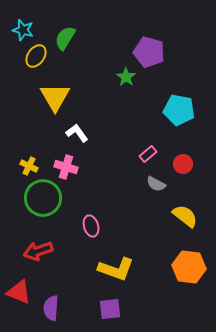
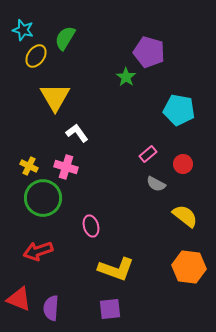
red triangle: moved 7 px down
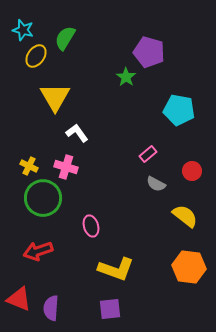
red circle: moved 9 px right, 7 px down
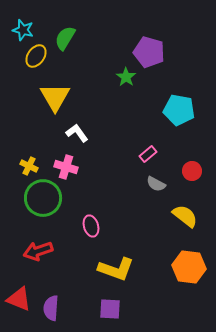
purple square: rotated 10 degrees clockwise
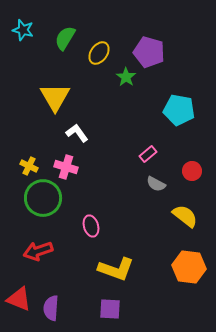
yellow ellipse: moved 63 px right, 3 px up
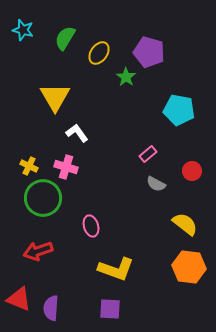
yellow semicircle: moved 8 px down
